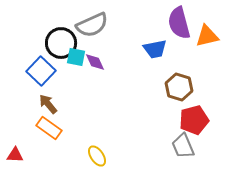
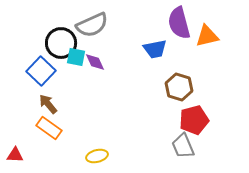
yellow ellipse: rotated 70 degrees counterclockwise
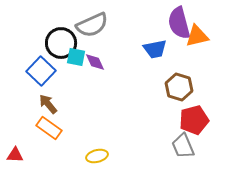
orange triangle: moved 10 px left
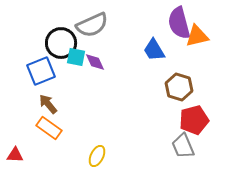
blue trapezoid: moved 1 px left, 1 px down; rotated 70 degrees clockwise
blue square: rotated 24 degrees clockwise
yellow ellipse: rotated 50 degrees counterclockwise
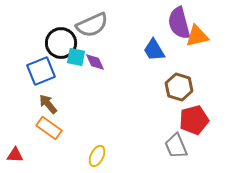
gray trapezoid: moved 7 px left
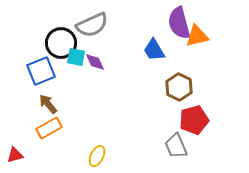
brown hexagon: rotated 8 degrees clockwise
orange rectangle: rotated 65 degrees counterclockwise
red triangle: rotated 18 degrees counterclockwise
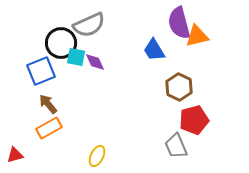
gray semicircle: moved 3 px left
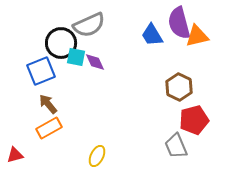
blue trapezoid: moved 2 px left, 15 px up
